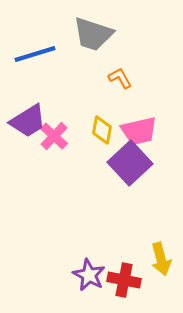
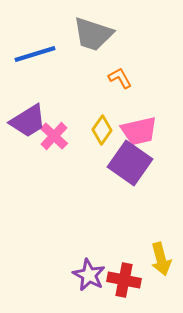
yellow diamond: rotated 24 degrees clockwise
purple square: rotated 12 degrees counterclockwise
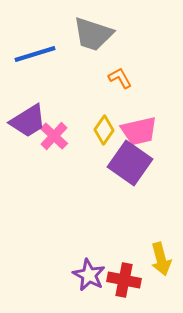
yellow diamond: moved 2 px right
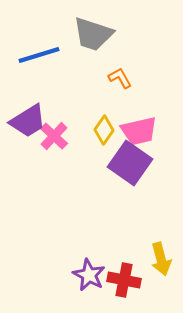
blue line: moved 4 px right, 1 px down
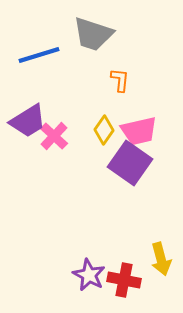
orange L-shape: moved 2 px down; rotated 35 degrees clockwise
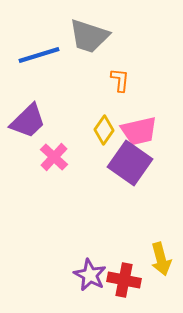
gray trapezoid: moved 4 px left, 2 px down
purple trapezoid: rotated 12 degrees counterclockwise
pink cross: moved 21 px down
purple star: moved 1 px right
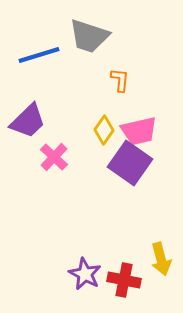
purple star: moved 5 px left, 1 px up
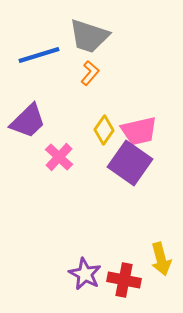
orange L-shape: moved 30 px left, 7 px up; rotated 35 degrees clockwise
pink cross: moved 5 px right
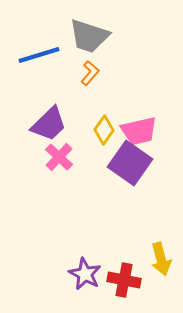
purple trapezoid: moved 21 px right, 3 px down
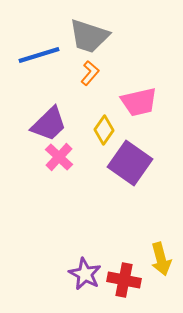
pink trapezoid: moved 29 px up
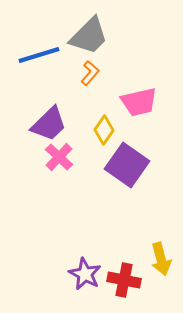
gray trapezoid: rotated 63 degrees counterclockwise
purple square: moved 3 px left, 2 px down
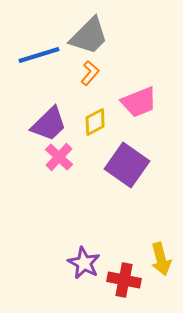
pink trapezoid: rotated 9 degrees counterclockwise
yellow diamond: moved 9 px left, 8 px up; rotated 28 degrees clockwise
purple star: moved 1 px left, 11 px up
